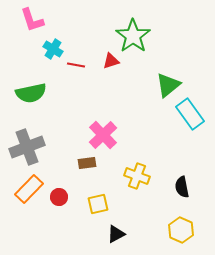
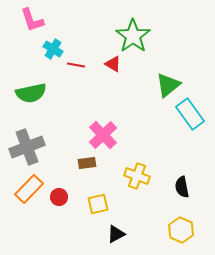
red triangle: moved 2 px right, 3 px down; rotated 48 degrees clockwise
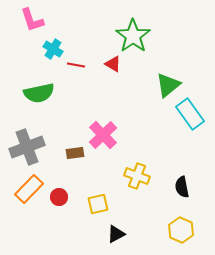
green semicircle: moved 8 px right
brown rectangle: moved 12 px left, 10 px up
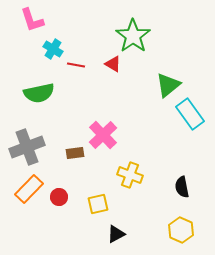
yellow cross: moved 7 px left, 1 px up
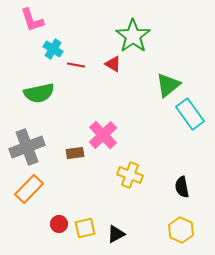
red circle: moved 27 px down
yellow square: moved 13 px left, 24 px down
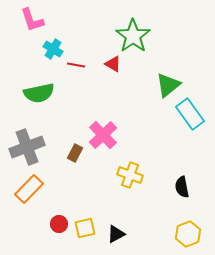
brown rectangle: rotated 54 degrees counterclockwise
yellow hexagon: moved 7 px right, 4 px down; rotated 15 degrees clockwise
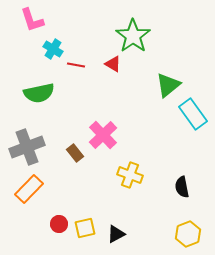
cyan rectangle: moved 3 px right
brown rectangle: rotated 66 degrees counterclockwise
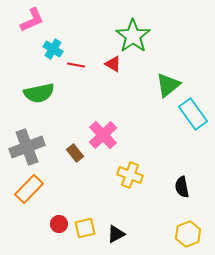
pink L-shape: rotated 96 degrees counterclockwise
